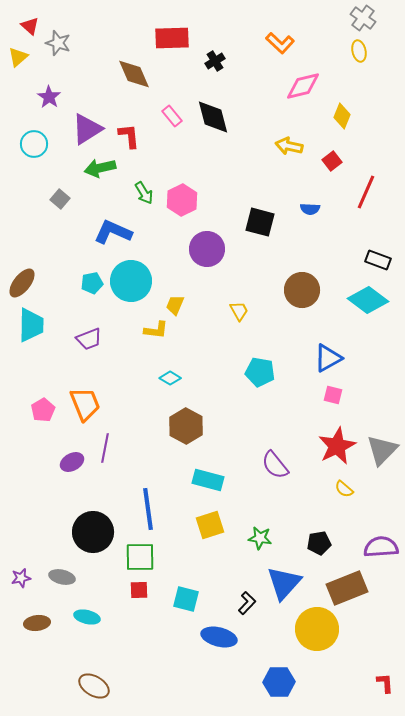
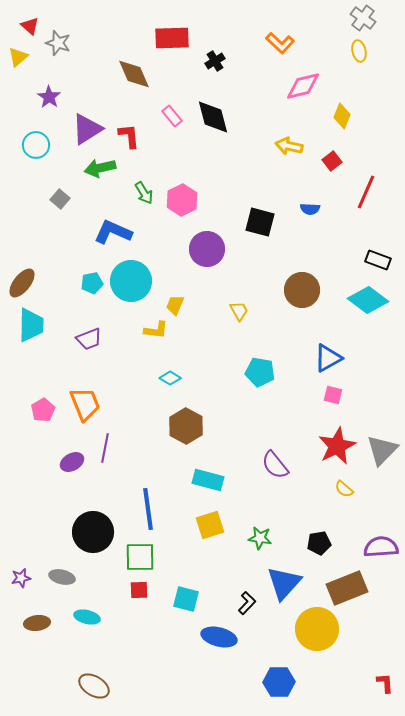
cyan circle at (34, 144): moved 2 px right, 1 px down
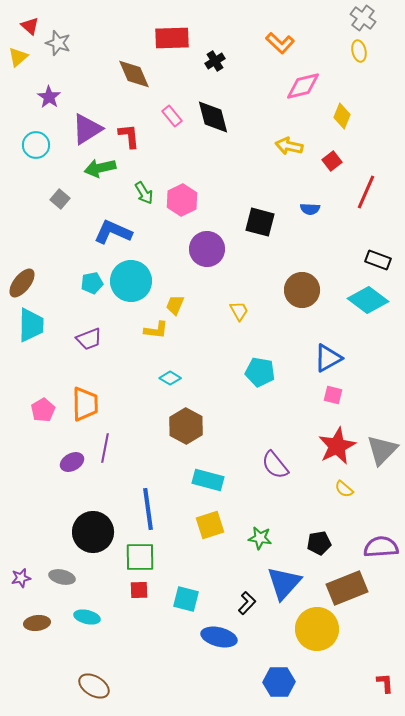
orange trapezoid at (85, 404): rotated 21 degrees clockwise
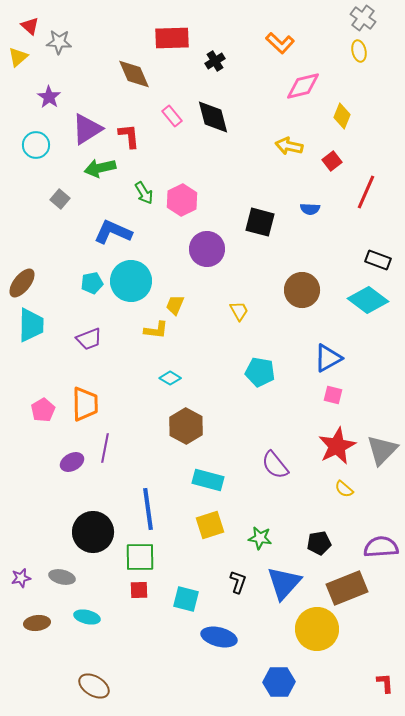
gray star at (58, 43): moved 1 px right, 1 px up; rotated 15 degrees counterclockwise
black L-shape at (247, 603): moved 9 px left, 21 px up; rotated 25 degrees counterclockwise
